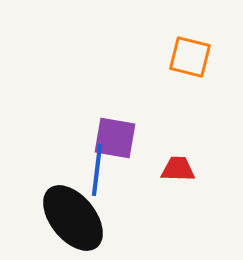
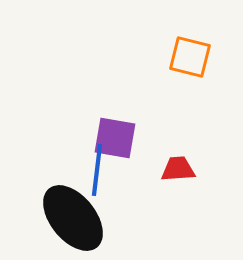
red trapezoid: rotated 6 degrees counterclockwise
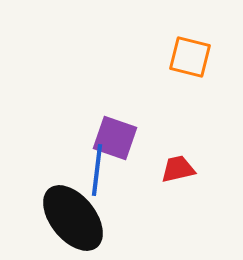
purple square: rotated 9 degrees clockwise
red trapezoid: rotated 9 degrees counterclockwise
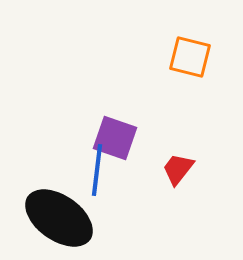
red trapezoid: rotated 39 degrees counterclockwise
black ellipse: moved 14 px left; rotated 16 degrees counterclockwise
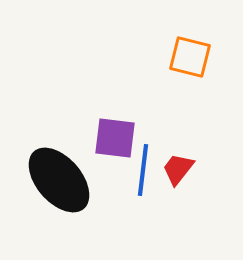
purple square: rotated 12 degrees counterclockwise
blue line: moved 46 px right
black ellipse: moved 38 px up; rotated 14 degrees clockwise
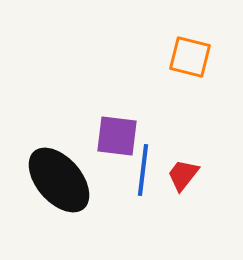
purple square: moved 2 px right, 2 px up
red trapezoid: moved 5 px right, 6 px down
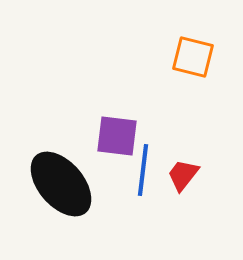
orange square: moved 3 px right
black ellipse: moved 2 px right, 4 px down
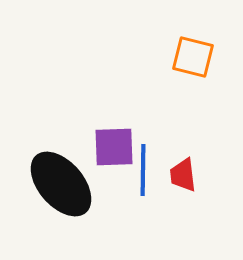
purple square: moved 3 px left, 11 px down; rotated 9 degrees counterclockwise
blue line: rotated 6 degrees counterclockwise
red trapezoid: rotated 45 degrees counterclockwise
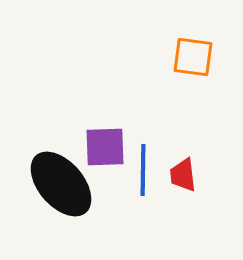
orange square: rotated 6 degrees counterclockwise
purple square: moved 9 px left
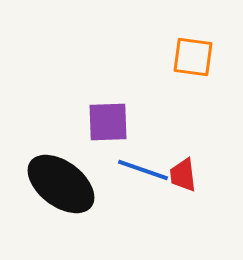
purple square: moved 3 px right, 25 px up
blue line: rotated 72 degrees counterclockwise
black ellipse: rotated 12 degrees counterclockwise
